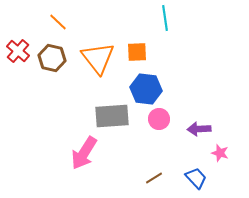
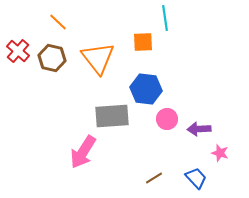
orange square: moved 6 px right, 10 px up
pink circle: moved 8 px right
pink arrow: moved 1 px left, 1 px up
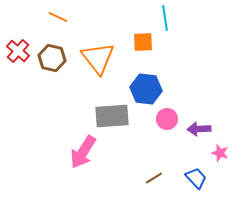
orange line: moved 5 px up; rotated 18 degrees counterclockwise
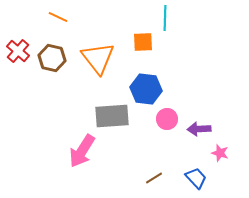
cyan line: rotated 10 degrees clockwise
pink arrow: moved 1 px left, 1 px up
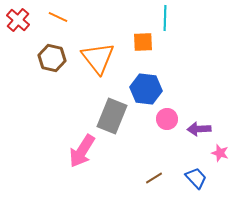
red cross: moved 31 px up
gray rectangle: rotated 64 degrees counterclockwise
